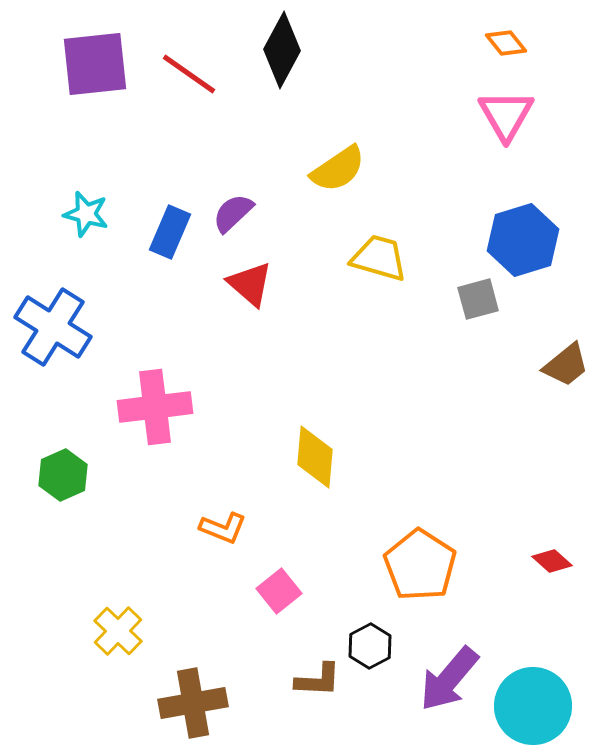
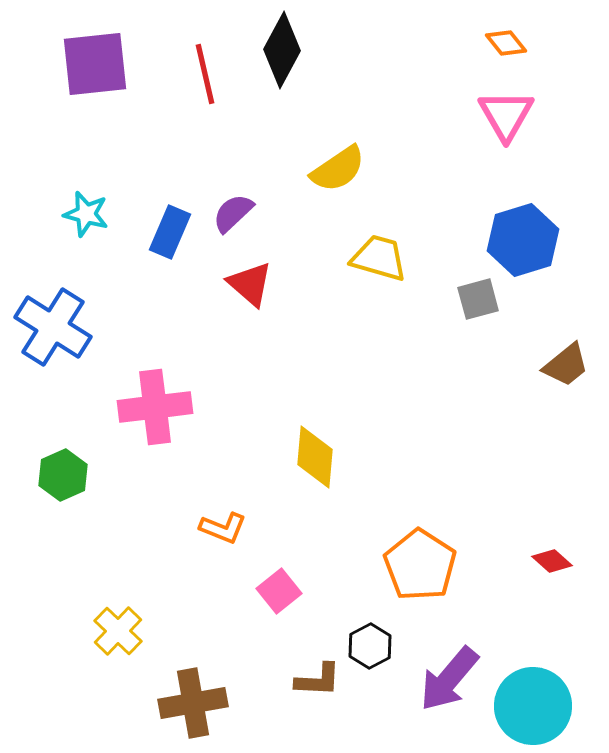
red line: moved 16 px right; rotated 42 degrees clockwise
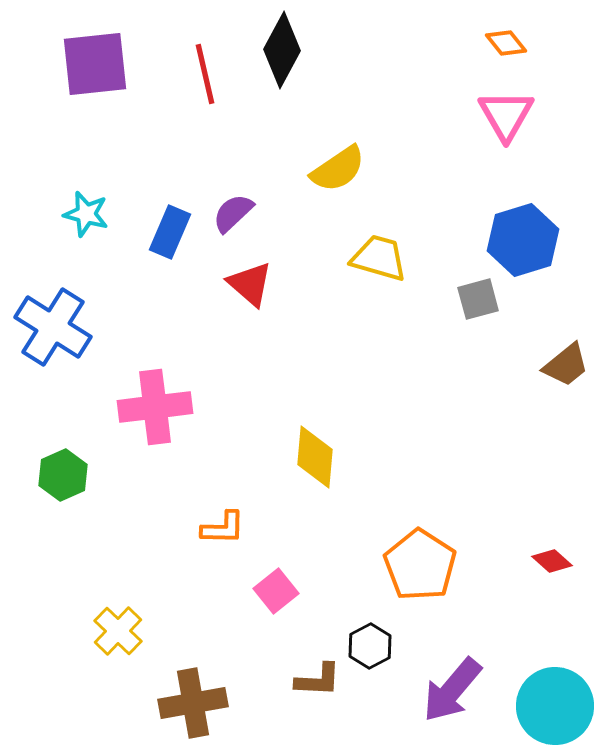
orange L-shape: rotated 21 degrees counterclockwise
pink square: moved 3 px left
purple arrow: moved 3 px right, 11 px down
cyan circle: moved 22 px right
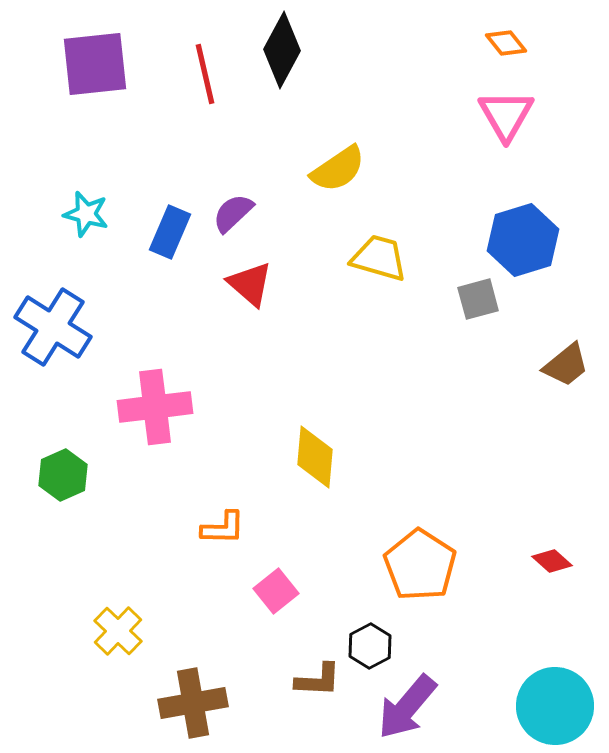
purple arrow: moved 45 px left, 17 px down
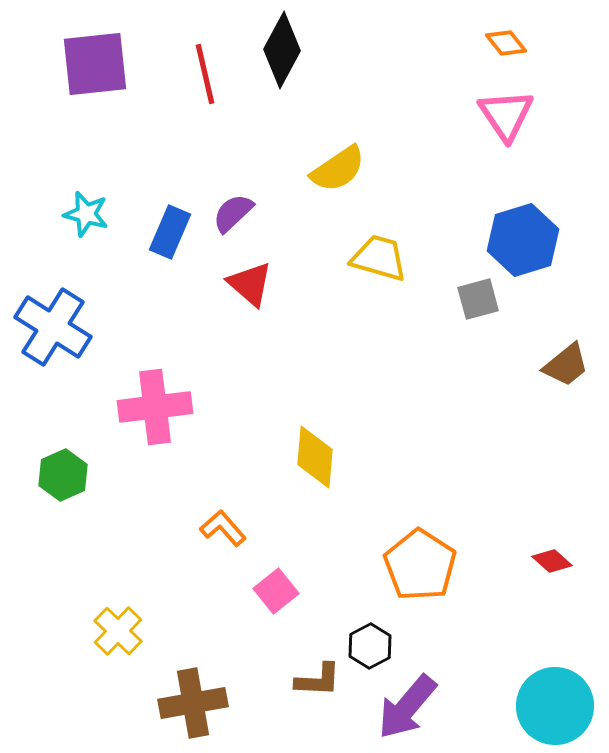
pink triangle: rotated 4 degrees counterclockwise
orange L-shape: rotated 132 degrees counterclockwise
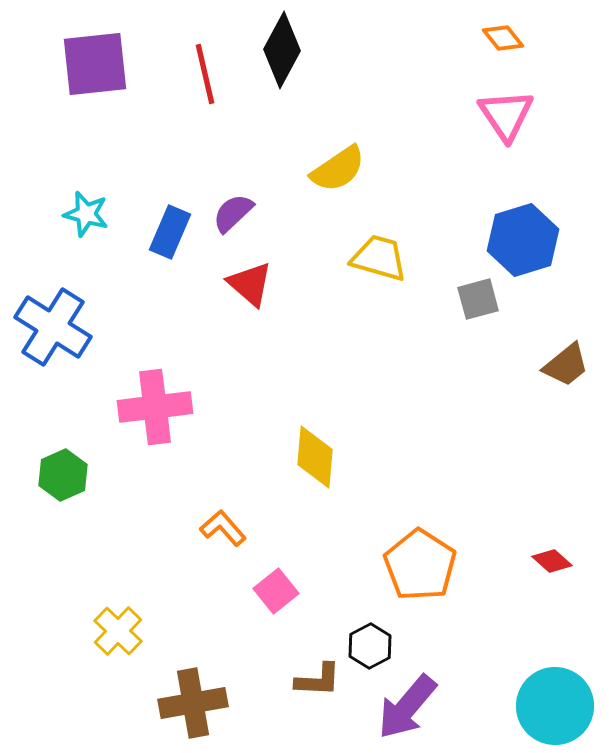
orange diamond: moved 3 px left, 5 px up
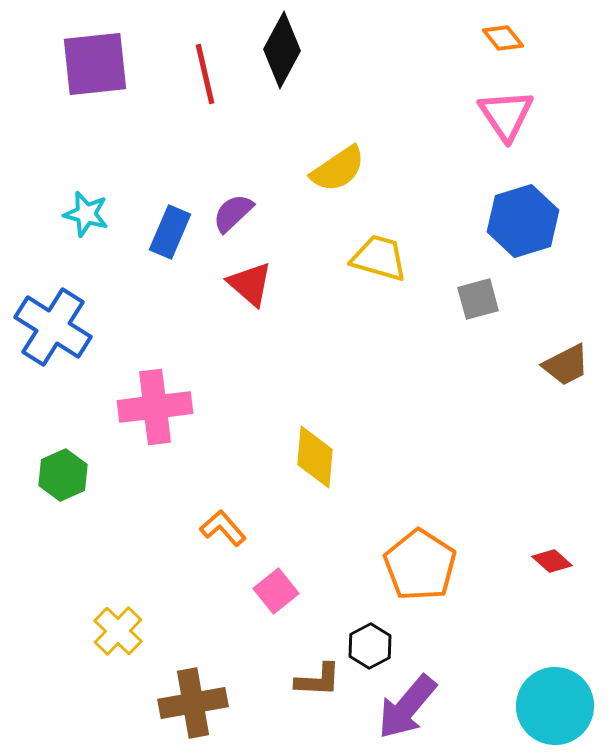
blue hexagon: moved 19 px up
brown trapezoid: rotated 12 degrees clockwise
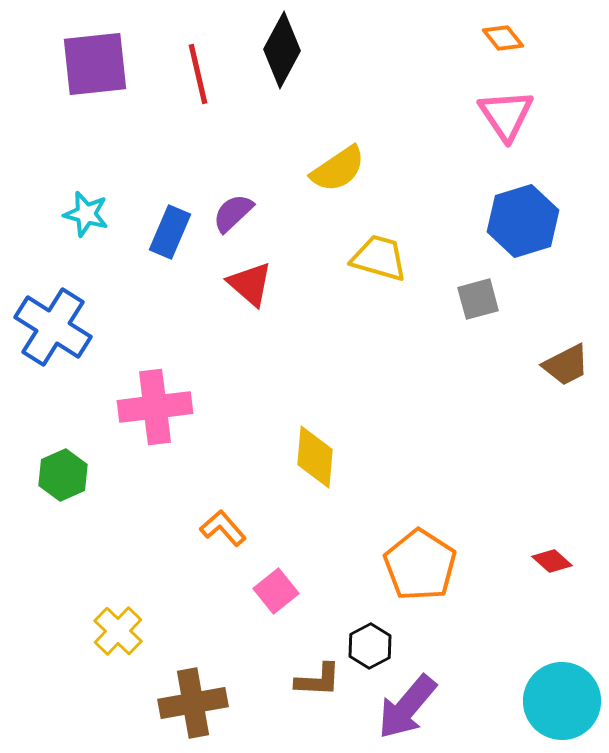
red line: moved 7 px left
cyan circle: moved 7 px right, 5 px up
